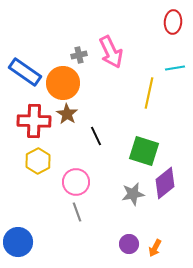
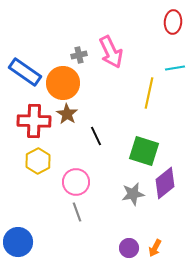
purple circle: moved 4 px down
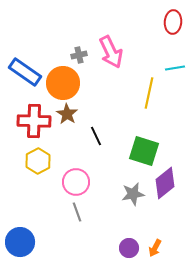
blue circle: moved 2 px right
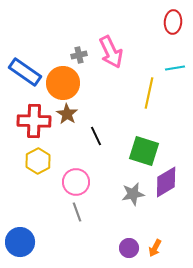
purple diamond: moved 1 px right, 1 px up; rotated 8 degrees clockwise
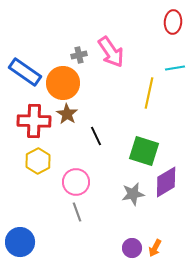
pink arrow: rotated 8 degrees counterclockwise
purple circle: moved 3 px right
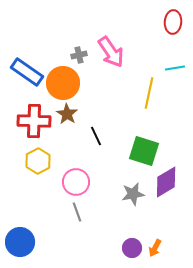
blue rectangle: moved 2 px right
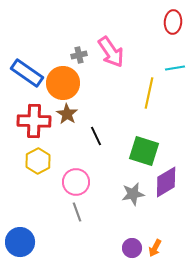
blue rectangle: moved 1 px down
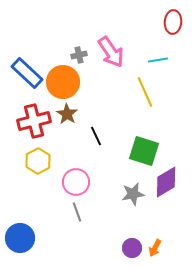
cyan line: moved 17 px left, 8 px up
blue rectangle: rotated 8 degrees clockwise
orange circle: moved 1 px up
yellow line: moved 4 px left, 1 px up; rotated 36 degrees counterclockwise
red cross: rotated 16 degrees counterclockwise
blue circle: moved 4 px up
